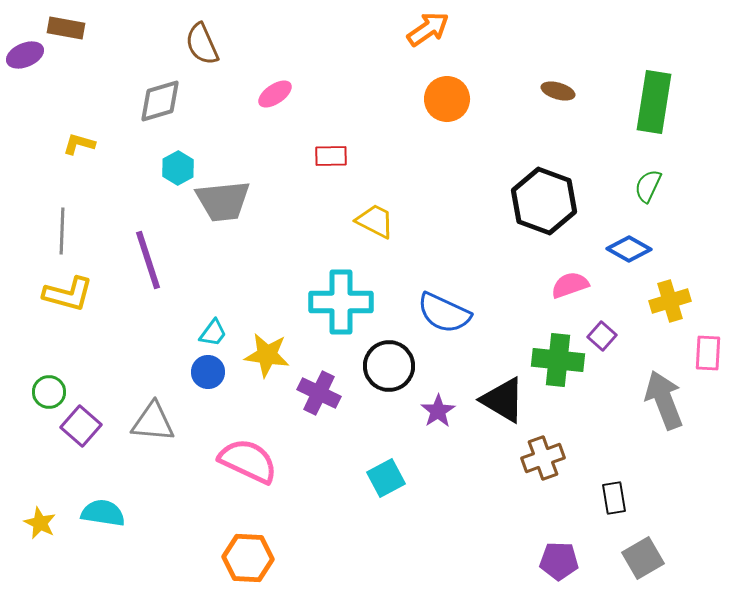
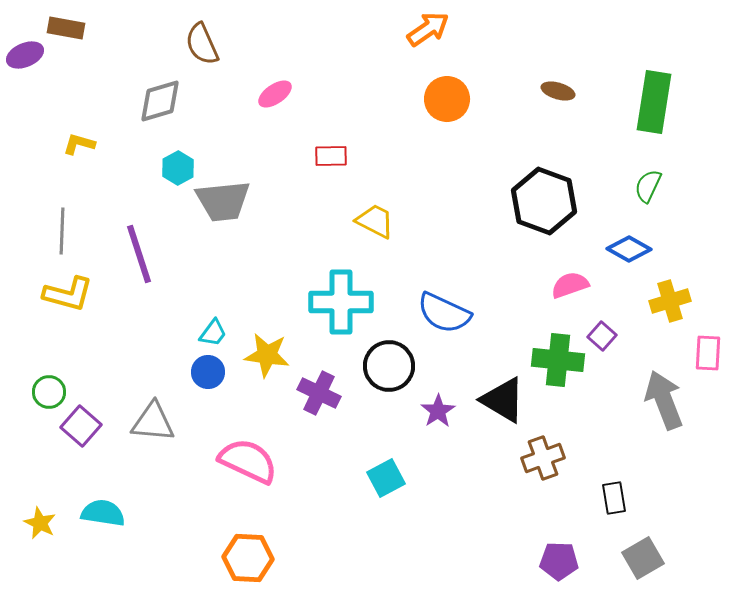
purple line at (148, 260): moved 9 px left, 6 px up
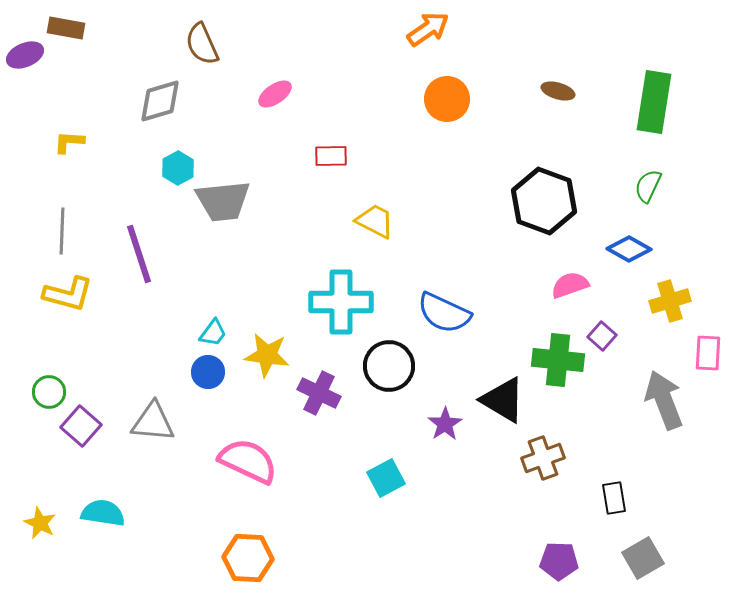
yellow L-shape at (79, 144): moved 10 px left, 2 px up; rotated 12 degrees counterclockwise
purple star at (438, 411): moved 7 px right, 13 px down
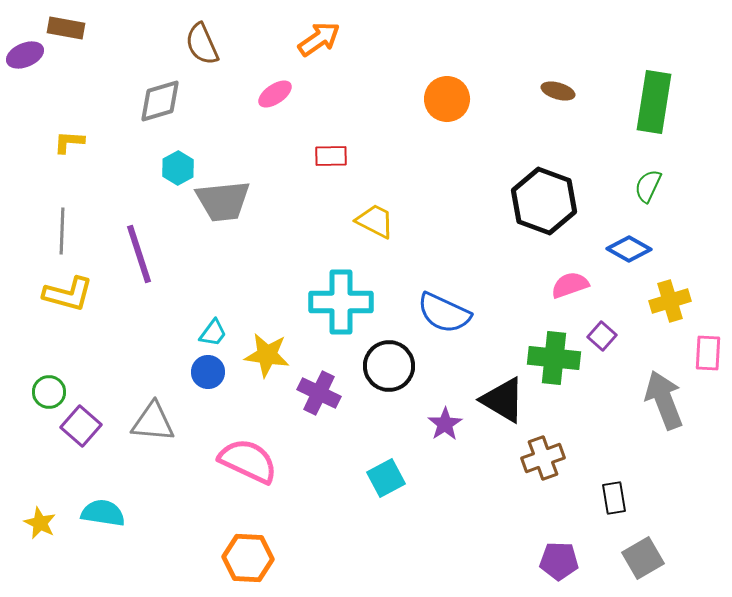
orange arrow at (428, 29): moved 109 px left, 10 px down
green cross at (558, 360): moved 4 px left, 2 px up
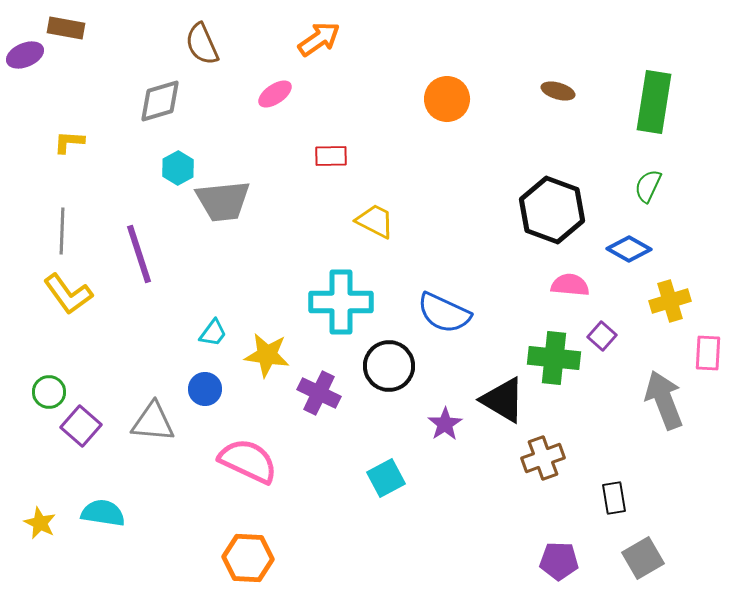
black hexagon at (544, 201): moved 8 px right, 9 px down
pink semicircle at (570, 285): rotated 24 degrees clockwise
yellow L-shape at (68, 294): rotated 39 degrees clockwise
blue circle at (208, 372): moved 3 px left, 17 px down
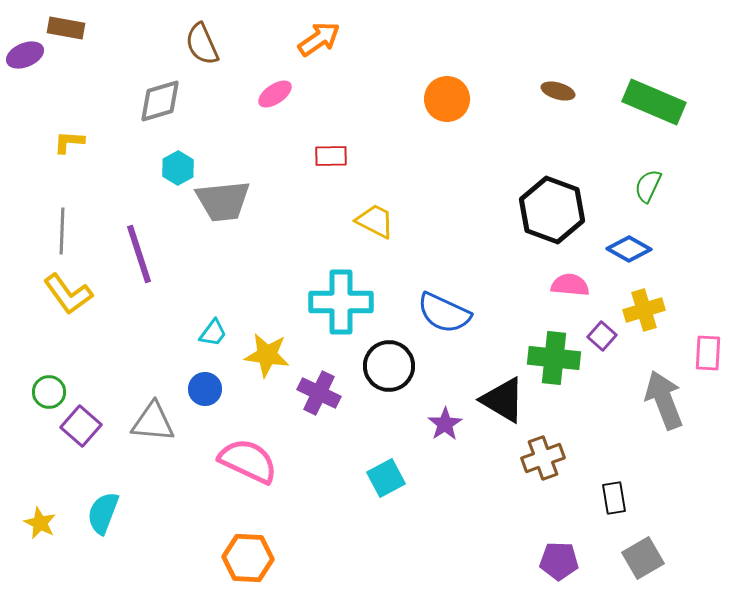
green rectangle at (654, 102): rotated 76 degrees counterclockwise
yellow cross at (670, 301): moved 26 px left, 9 px down
cyan semicircle at (103, 513): rotated 78 degrees counterclockwise
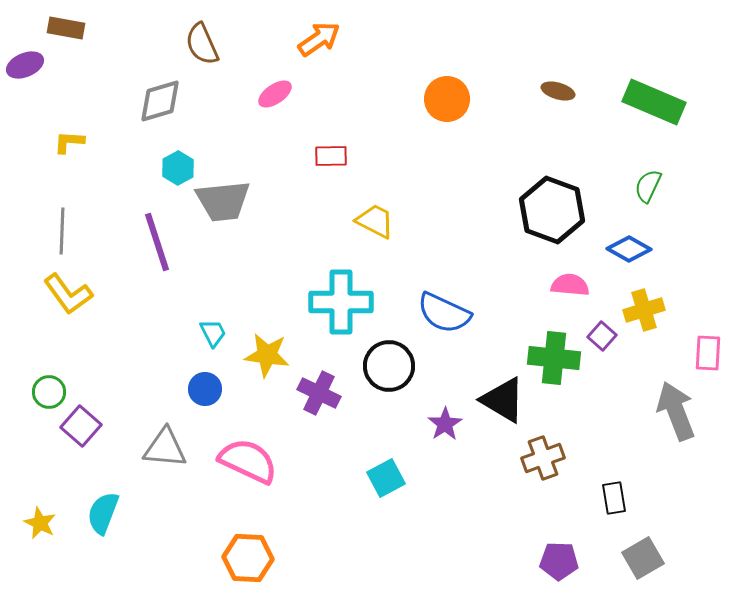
purple ellipse at (25, 55): moved 10 px down
purple line at (139, 254): moved 18 px right, 12 px up
cyan trapezoid at (213, 333): rotated 64 degrees counterclockwise
gray arrow at (664, 400): moved 12 px right, 11 px down
gray triangle at (153, 422): moved 12 px right, 26 px down
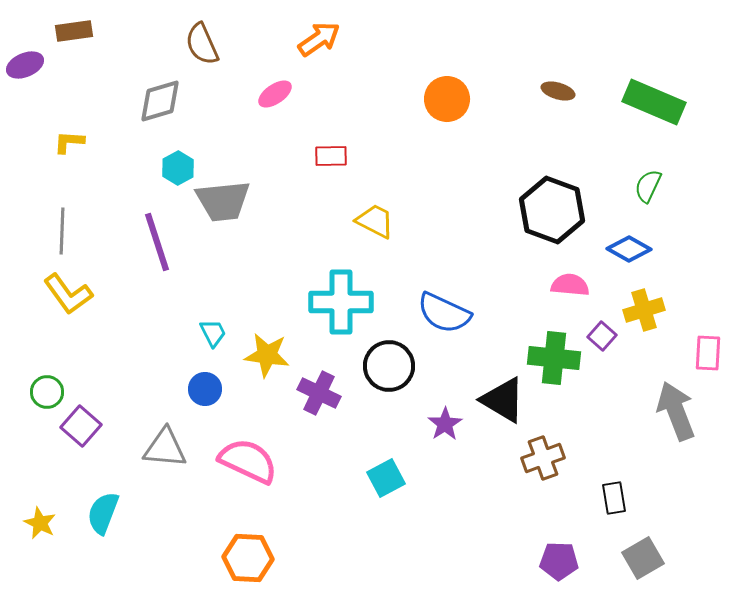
brown rectangle at (66, 28): moved 8 px right, 3 px down; rotated 18 degrees counterclockwise
green circle at (49, 392): moved 2 px left
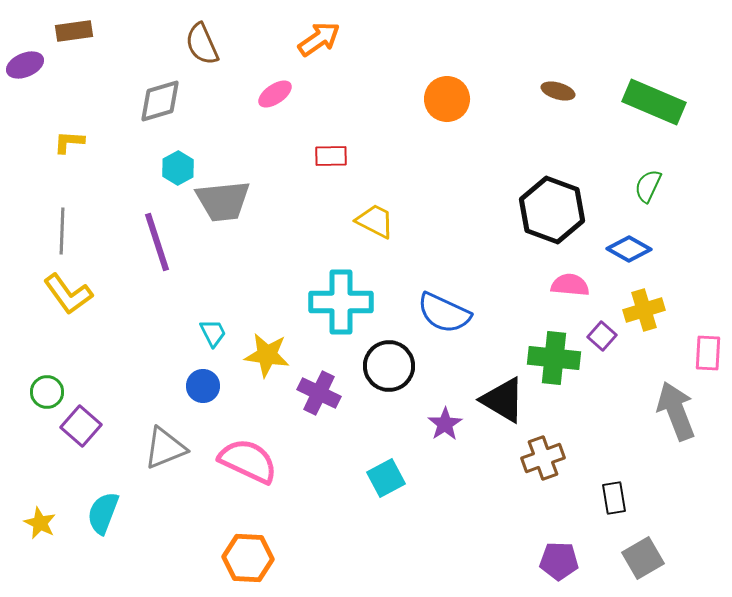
blue circle at (205, 389): moved 2 px left, 3 px up
gray triangle at (165, 448): rotated 27 degrees counterclockwise
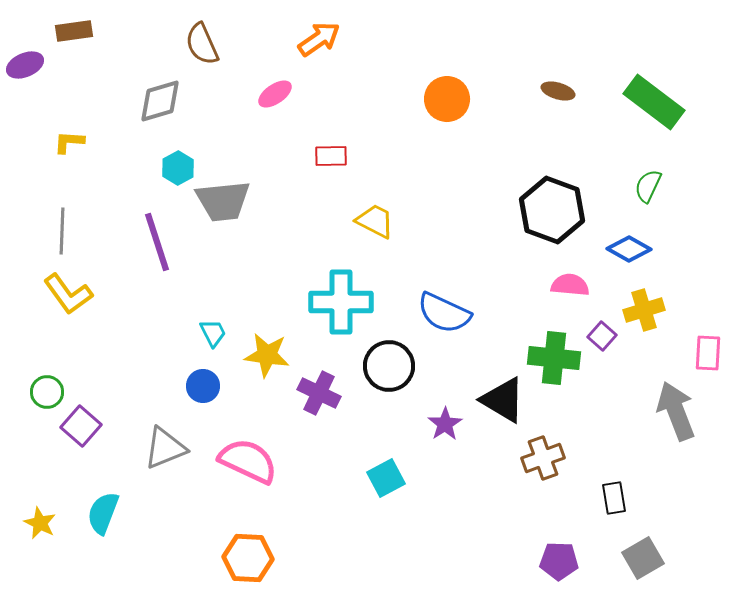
green rectangle at (654, 102): rotated 14 degrees clockwise
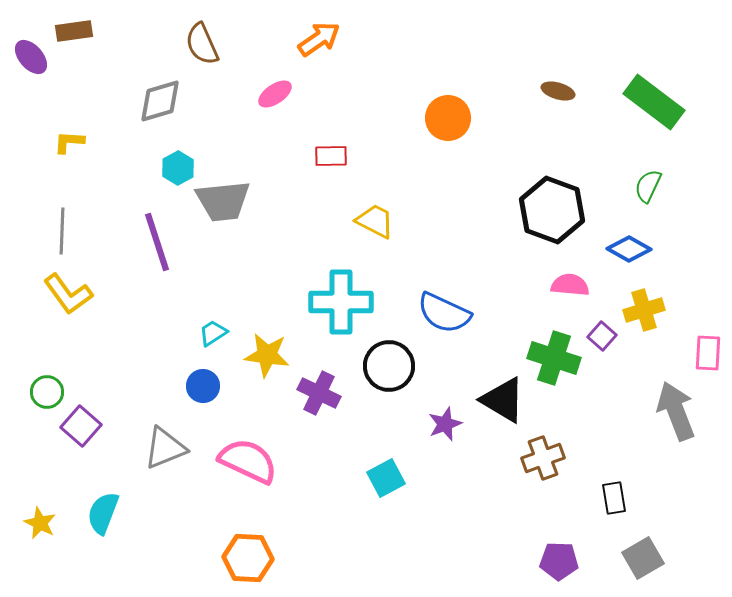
purple ellipse at (25, 65): moved 6 px right, 8 px up; rotated 72 degrees clockwise
orange circle at (447, 99): moved 1 px right, 19 px down
cyan trapezoid at (213, 333): rotated 96 degrees counterclockwise
green cross at (554, 358): rotated 12 degrees clockwise
purple star at (445, 424): rotated 12 degrees clockwise
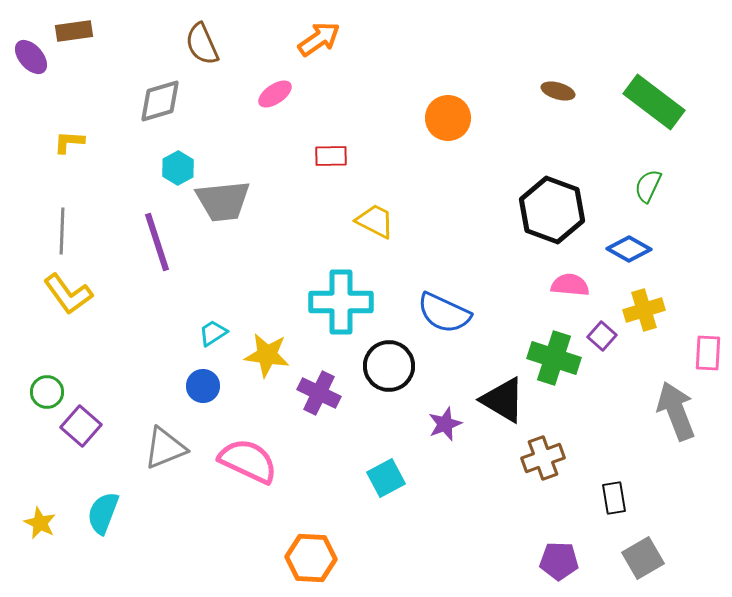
orange hexagon at (248, 558): moved 63 px right
